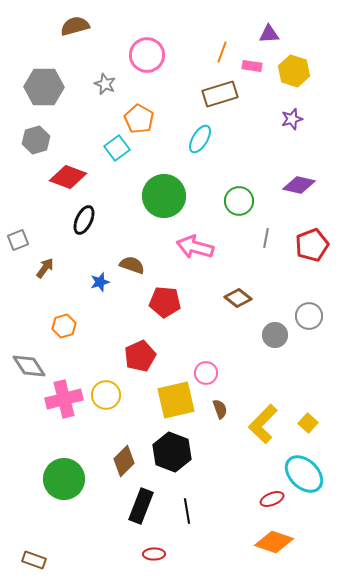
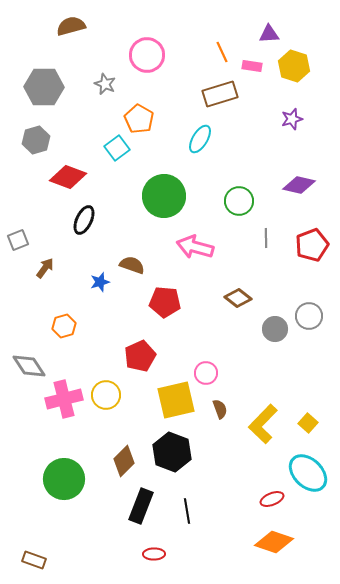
brown semicircle at (75, 26): moved 4 px left
orange line at (222, 52): rotated 45 degrees counterclockwise
yellow hexagon at (294, 71): moved 5 px up
gray line at (266, 238): rotated 12 degrees counterclockwise
gray circle at (275, 335): moved 6 px up
cyan ellipse at (304, 474): moved 4 px right, 1 px up
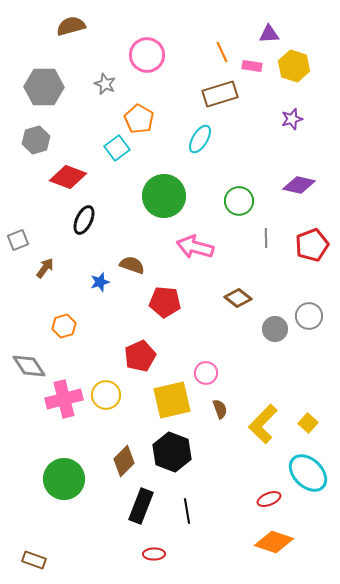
yellow square at (176, 400): moved 4 px left
red ellipse at (272, 499): moved 3 px left
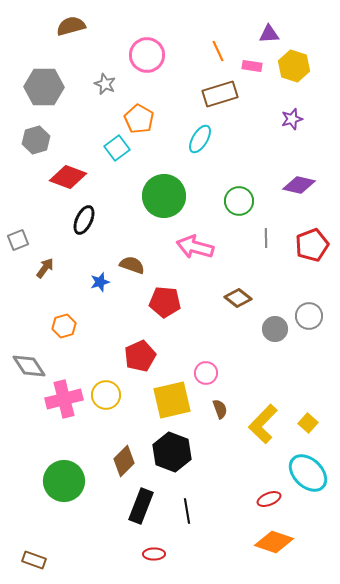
orange line at (222, 52): moved 4 px left, 1 px up
green circle at (64, 479): moved 2 px down
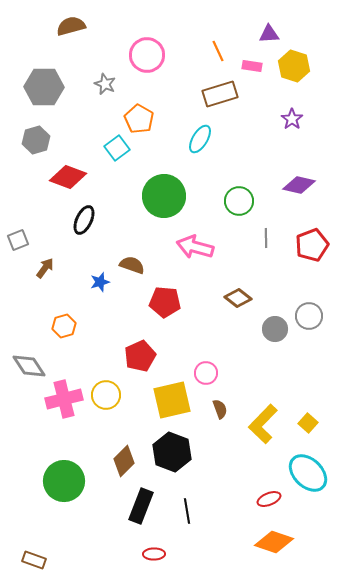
purple star at (292, 119): rotated 20 degrees counterclockwise
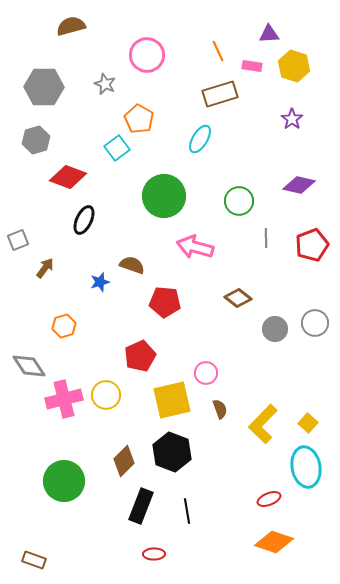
gray circle at (309, 316): moved 6 px right, 7 px down
cyan ellipse at (308, 473): moved 2 px left, 6 px up; rotated 36 degrees clockwise
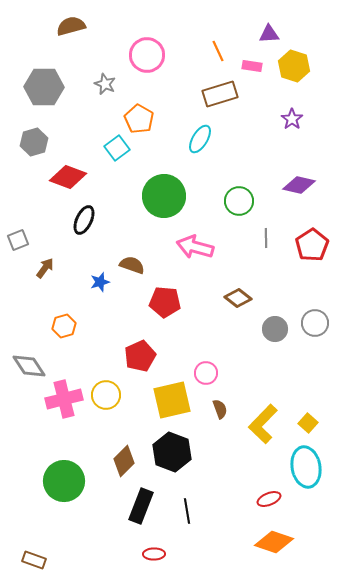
gray hexagon at (36, 140): moved 2 px left, 2 px down
red pentagon at (312, 245): rotated 12 degrees counterclockwise
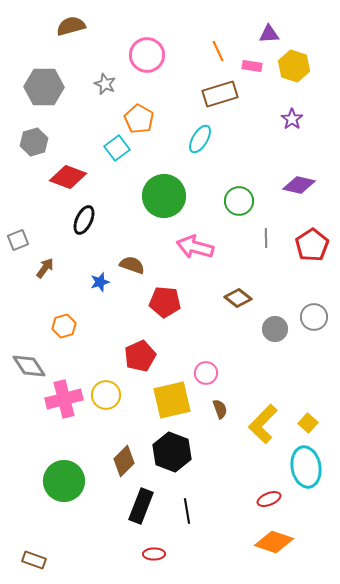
gray circle at (315, 323): moved 1 px left, 6 px up
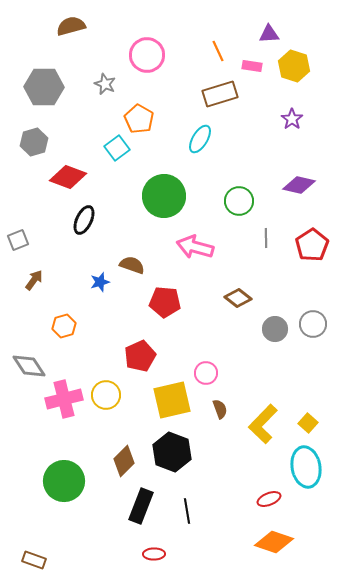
brown arrow at (45, 268): moved 11 px left, 12 px down
gray circle at (314, 317): moved 1 px left, 7 px down
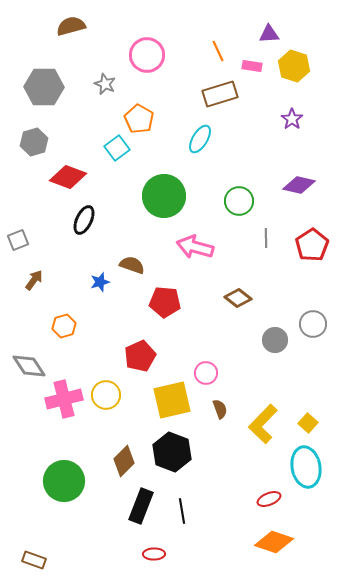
gray circle at (275, 329): moved 11 px down
black line at (187, 511): moved 5 px left
